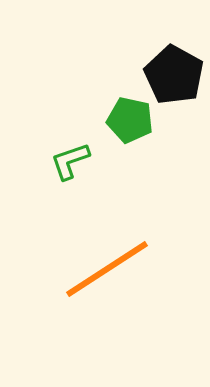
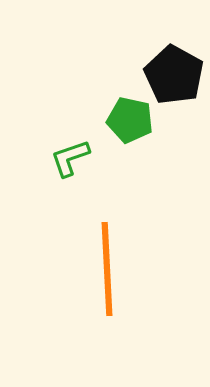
green L-shape: moved 3 px up
orange line: rotated 60 degrees counterclockwise
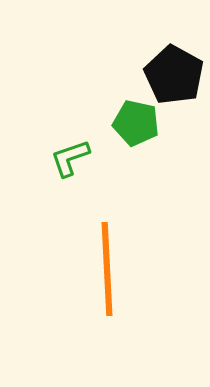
green pentagon: moved 6 px right, 3 px down
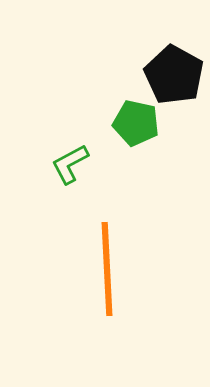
green L-shape: moved 6 px down; rotated 9 degrees counterclockwise
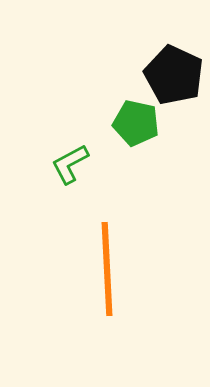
black pentagon: rotated 4 degrees counterclockwise
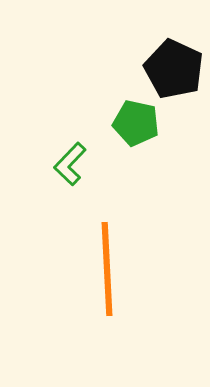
black pentagon: moved 6 px up
green L-shape: rotated 18 degrees counterclockwise
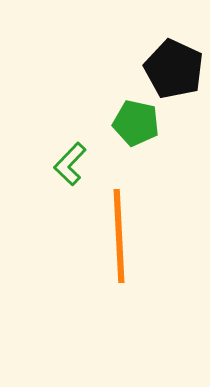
orange line: moved 12 px right, 33 px up
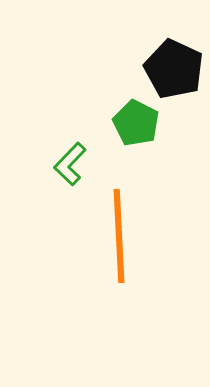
green pentagon: rotated 15 degrees clockwise
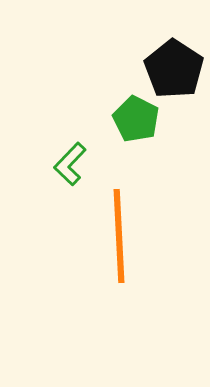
black pentagon: rotated 8 degrees clockwise
green pentagon: moved 4 px up
